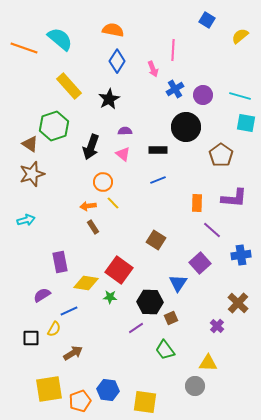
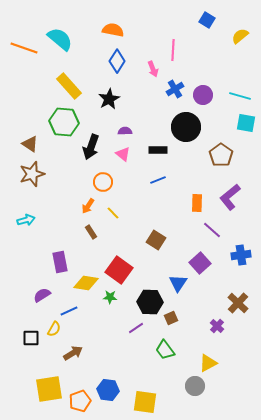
green hexagon at (54, 126): moved 10 px right, 4 px up; rotated 24 degrees clockwise
purple L-shape at (234, 198): moved 4 px left, 1 px up; rotated 136 degrees clockwise
yellow line at (113, 203): moved 10 px down
orange arrow at (88, 206): rotated 49 degrees counterclockwise
brown rectangle at (93, 227): moved 2 px left, 5 px down
yellow triangle at (208, 363): rotated 30 degrees counterclockwise
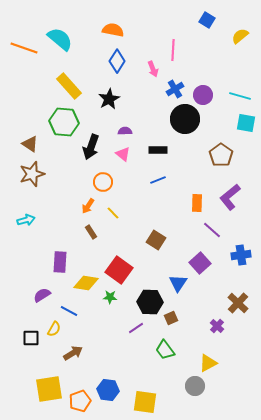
black circle at (186, 127): moved 1 px left, 8 px up
purple rectangle at (60, 262): rotated 15 degrees clockwise
blue line at (69, 311): rotated 54 degrees clockwise
